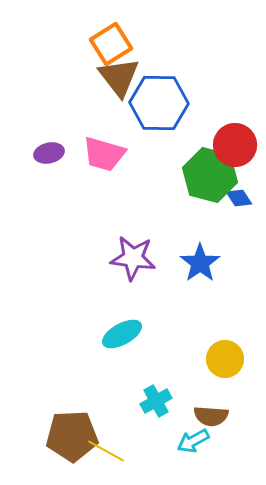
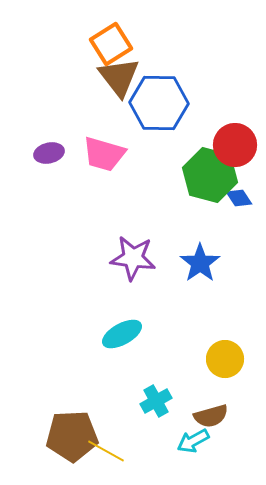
brown semicircle: rotated 20 degrees counterclockwise
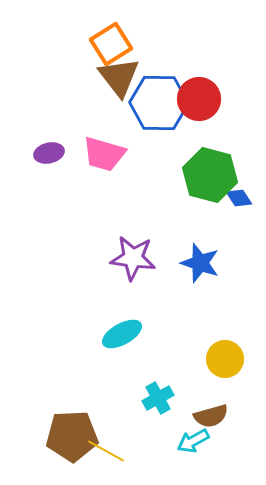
red circle: moved 36 px left, 46 px up
blue star: rotated 18 degrees counterclockwise
cyan cross: moved 2 px right, 3 px up
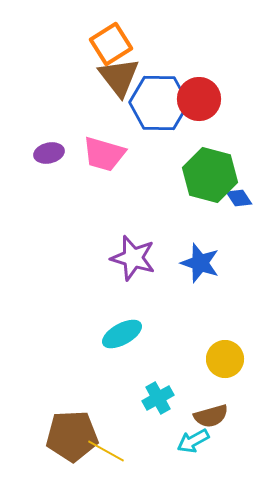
purple star: rotated 9 degrees clockwise
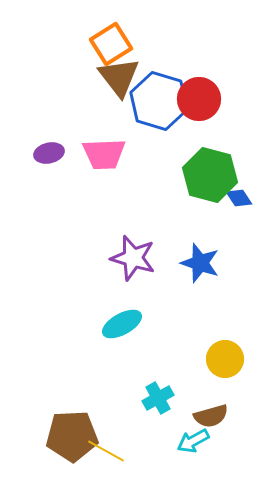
blue hexagon: moved 2 px up; rotated 16 degrees clockwise
pink trapezoid: rotated 18 degrees counterclockwise
cyan ellipse: moved 10 px up
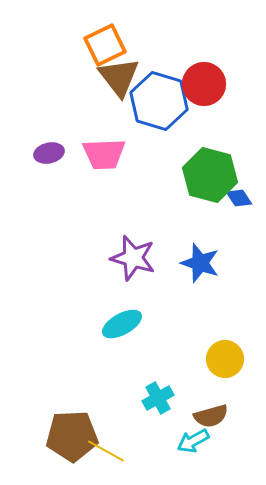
orange square: moved 6 px left, 1 px down; rotated 6 degrees clockwise
red circle: moved 5 px right, 15 px up
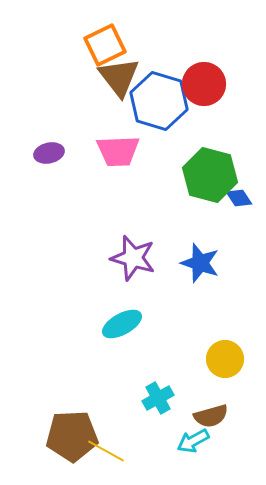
pink trapezoid: moved 14 px right, 3 px up
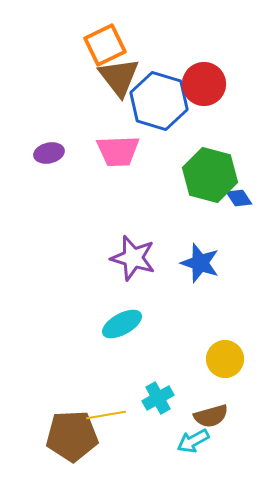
yellow line: moved 36 px up; rotated 39 degrees counterclockwise
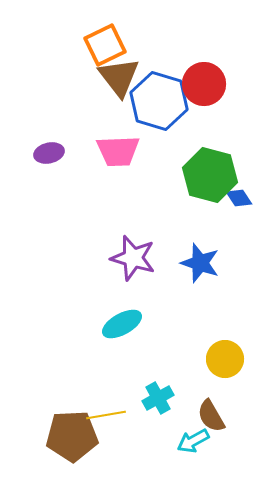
brown semicircle: rotated 76 degrees clockwise
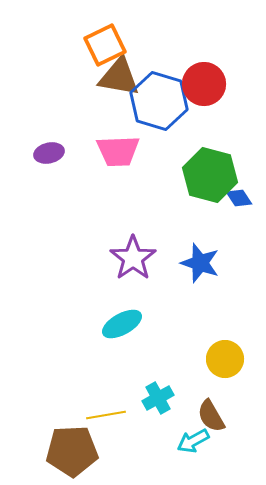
brown triangle: rotated 42 degrees counterclockwise
purple star: rotated 21 degrees clockwise
brown pentagon: moved 15 px down
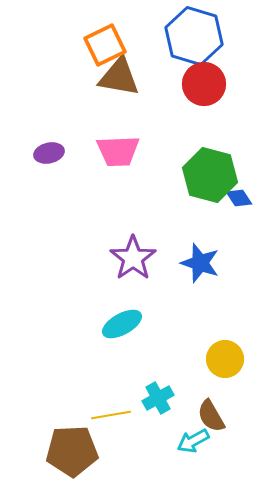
blue hexagon: moved 35 px right, 65 px up
yellow line: moved 5 px right
